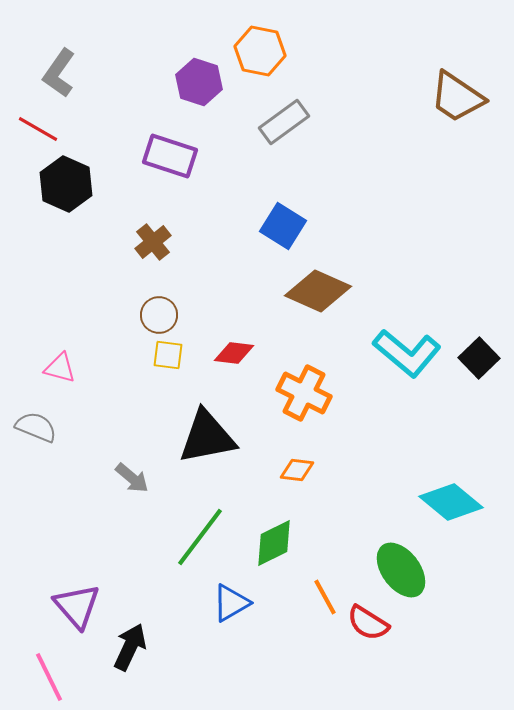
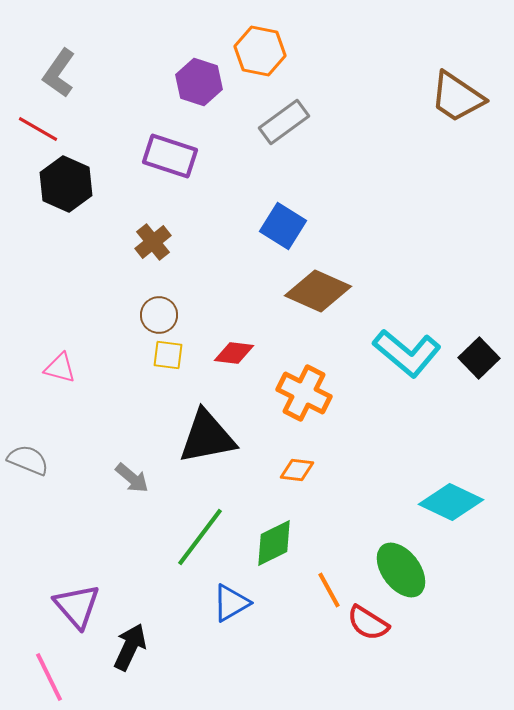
gray semicircle: moved 8 px left, 33 px down
cyan diamond: rotated 14 degrees counterclockwise
orange line: moved 4 px right, 7 px up
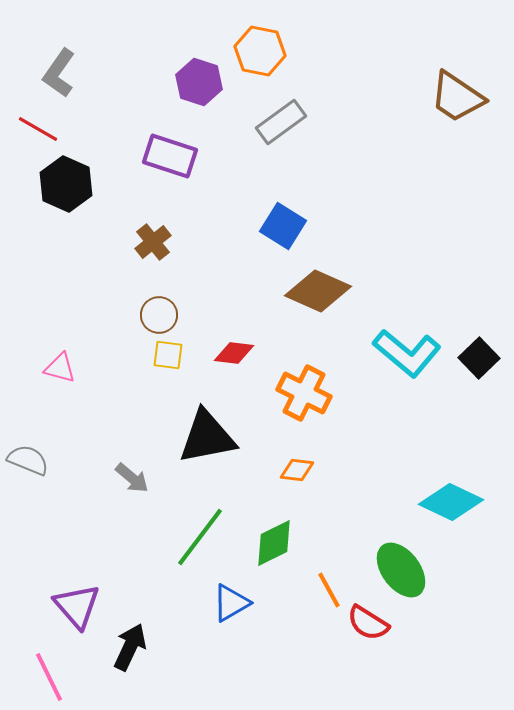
gray rectangle: moved 3 px left
